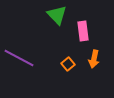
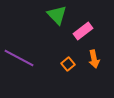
pink rectangle: rotated 60 degrees clockwise
orange arrow: rotated 24 degrees counterclockwise
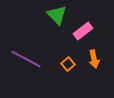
purple line: moved 7 px right, 1 px down
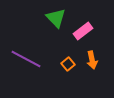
green triangle: moved 1 px left, 3 px down
orange arrow: moved 2 px left, 1 px down
